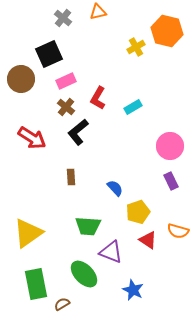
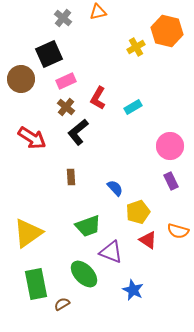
green trapezoid: rotated 24 degrees counterclockwise
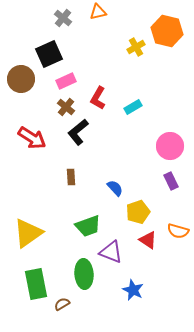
green ellipse: rotated 40 degrees clockwise
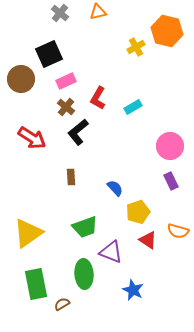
gray cross: moved 3 px left, 5 px up
green trapezoid: moved 3 px left, 1 px down
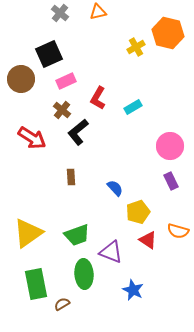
orange hexagon: moved 1 px right, 2 px down
brown cross: moved 4 px left, 3 px down
green trapezoid: moved 8 px left, 8 px down
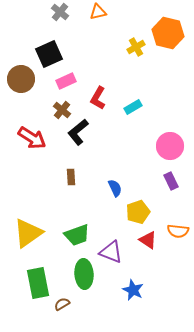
gray cross: moved 1 px up
blue semicircle: rotated 18 degrees clockwise
orange semicircle: rotated 10 degrees counterclockwise
green rectangle: moved 2 px right, 1 px up
